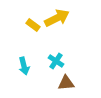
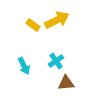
yellow arrow: moved 2 px down
cyan cross: rotated 21 degrees clockwise
cyan arrow: rotated 12 degrees counterclockwise
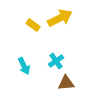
yellow arrow: moved 3 px right, 2 px up
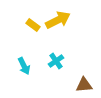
yellow arrow: moved 2 px left, 2 px down
brown triangle: moved 18 px right, 2 px down
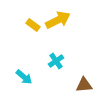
cyan arrow: moved 11 px down; rotated 24 degrees counterclockwise
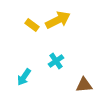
yellow rectangle: moved 1 px left
cyan arrow: rotated 84 degrees clockwise
